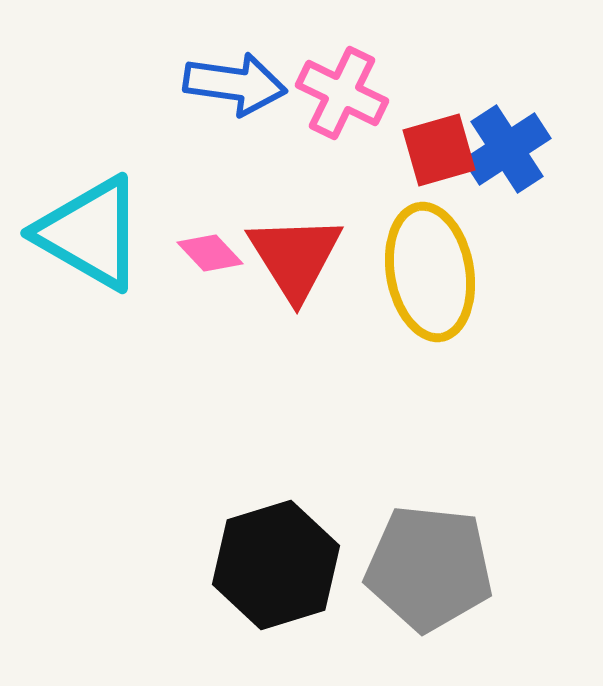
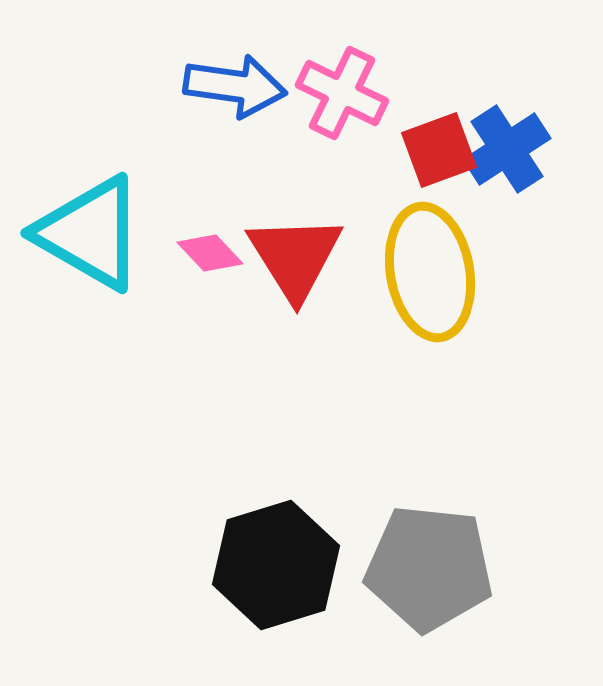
blue arrow: moved 2 px down
red square: rotated 4 degrees counterclockwise
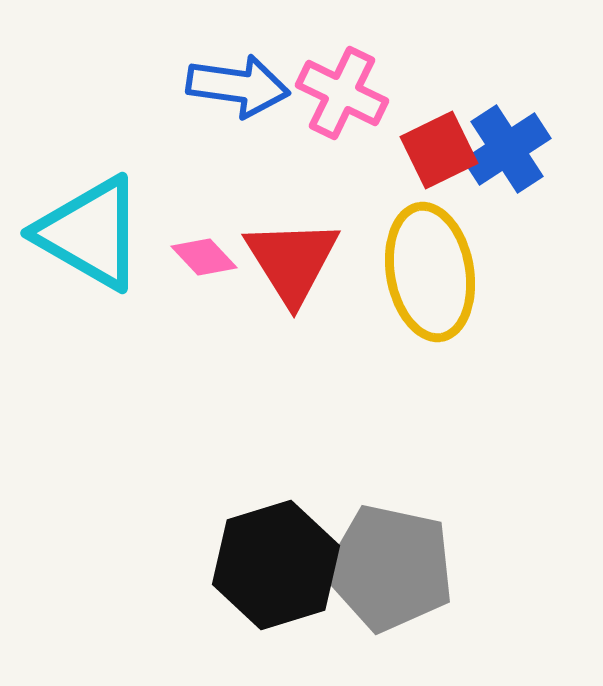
blue arrow: moved 3 px right
red square: rotated 6 degrees counterclockwise
pink diamond: moved 6 px left, 4 px down
red triangle: moved 3 px left, 4 px down
gray pentagon: moved 39 px left; rotated 6 degrees clockwise
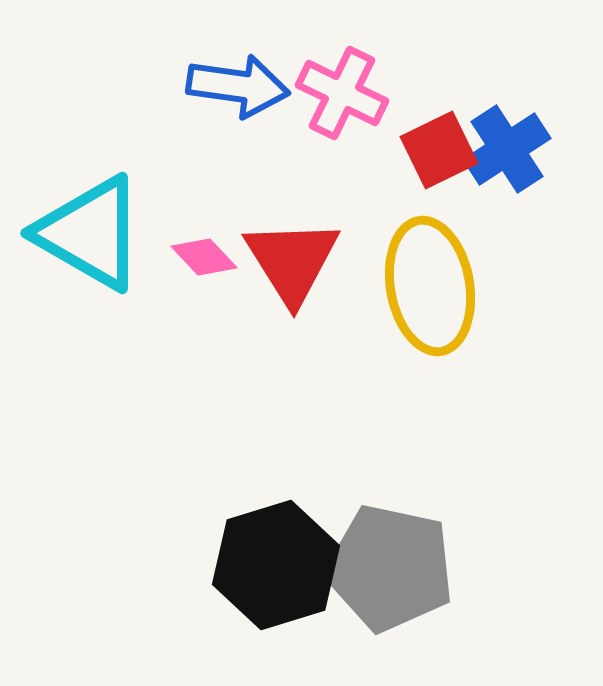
yellow ellipse: moved 14 px down
